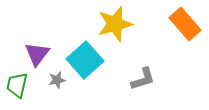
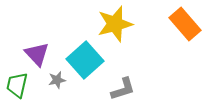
purple triangle: rotated 20 degrees counterclockwise
gray L-shape: moved 20 px left, 10 px down
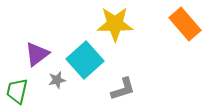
yellow star: rotated 15 degrees clockwise
purple triangle: rotated 36 degrees clockwise
green trapezoid: moved 6 px down
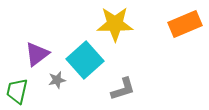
orange rectangle: rotated 72 degrees counterclockwise
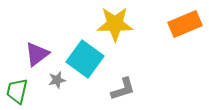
cyan square: moved 1 px up; rotated 12 degrees counterclockwise
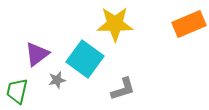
orange rectangle: moved 4 px right
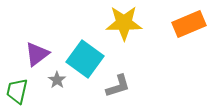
yellow star: moved 9 px right, 1 px up
gray star: rotated 24 degrees counterclockwise
gray L-shape: moved 5 px left, 3 px up
